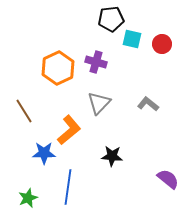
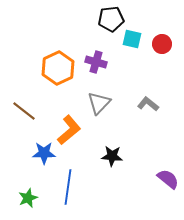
brown line: rotated 20 degrees counterclockwise
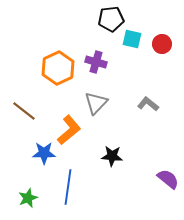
gray triangle: moved 3 px left
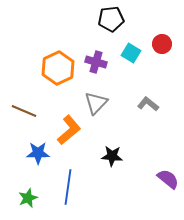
cyan square: moved 1 px left, 14 px down; rotated 18 degrees clockwise
brown line: rotated 15 degrees counterclockwise
blue star: moved 6 px left
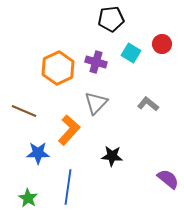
orange L-shape: rotated 8 degrees counterclockwise
green star: rotated 18 degrees counterclockwise
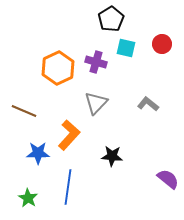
black pentagon: rotated 25 degrees counterclockwise
cyan square: moved 5 px left, 5 px up; rotated 18 degrees counterclockwise
orange L-shape: moved 5 px down
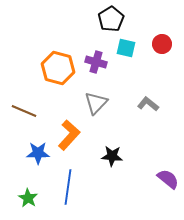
orange hexagon: rotated 20 degrees counterclockwise
